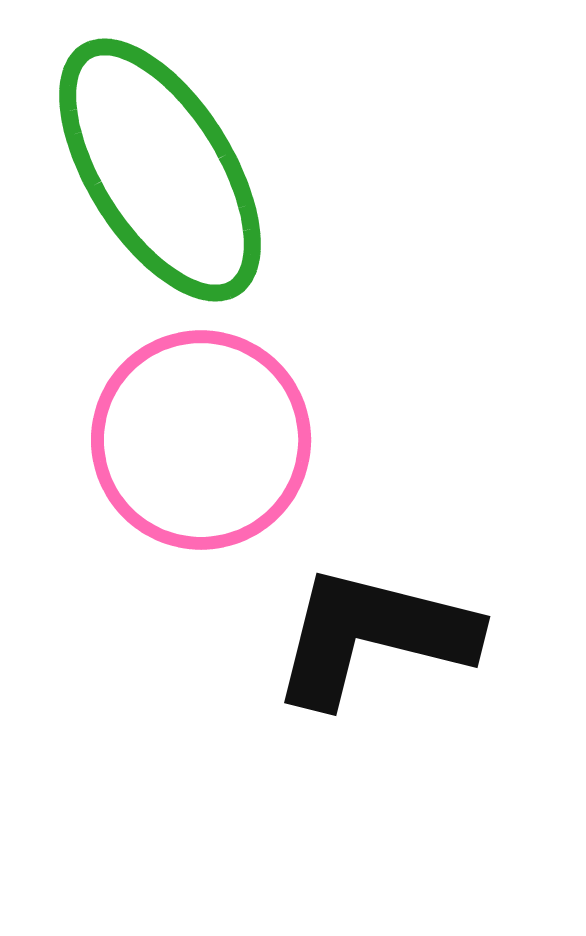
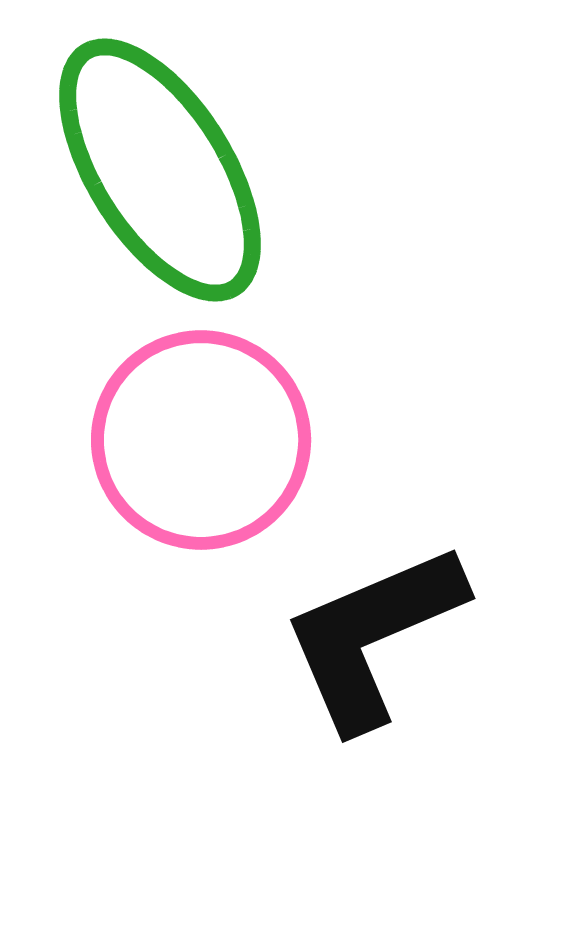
black L-shape: rotated 37 degrees counterclockwise
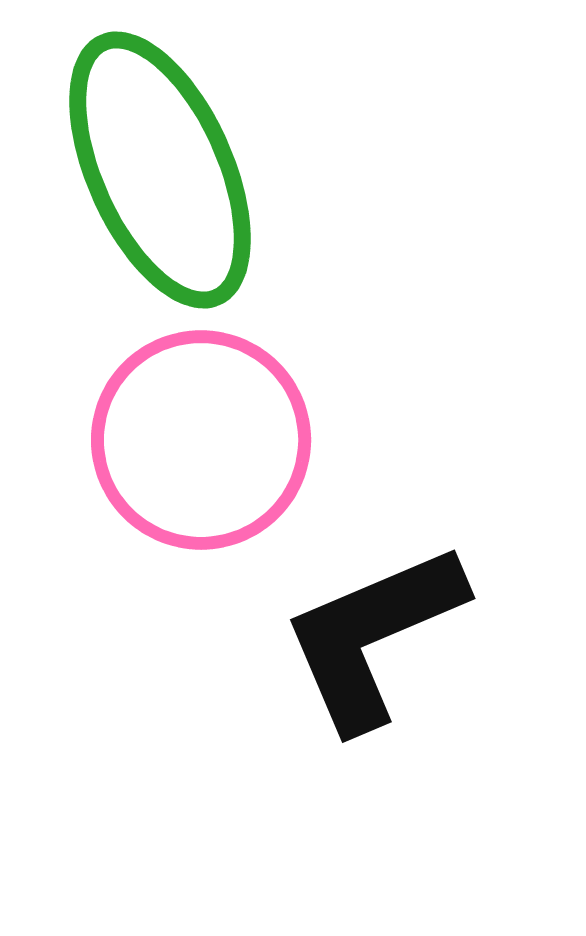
green ellipse: rotated 8 degrees clockwise
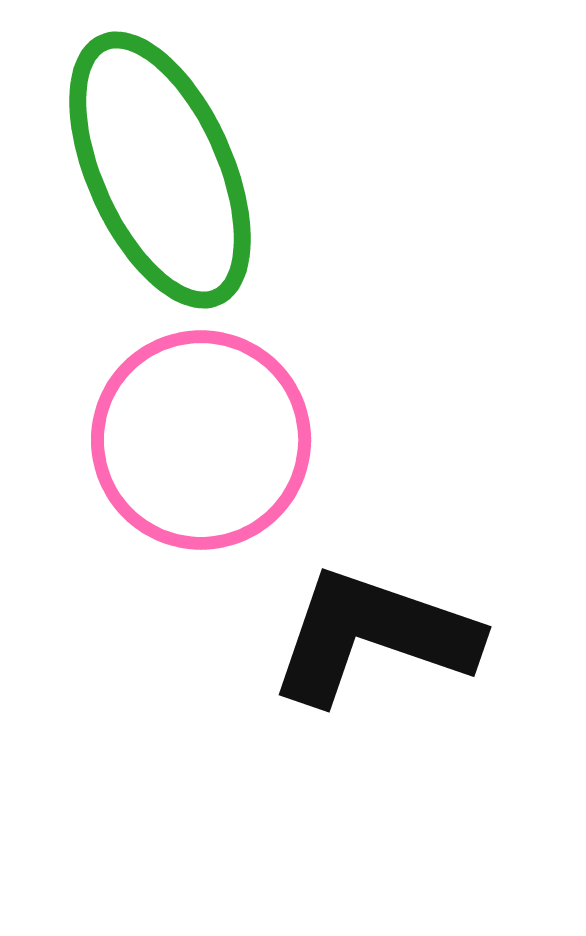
black L-shape: rotated 42 degrees clockwise
